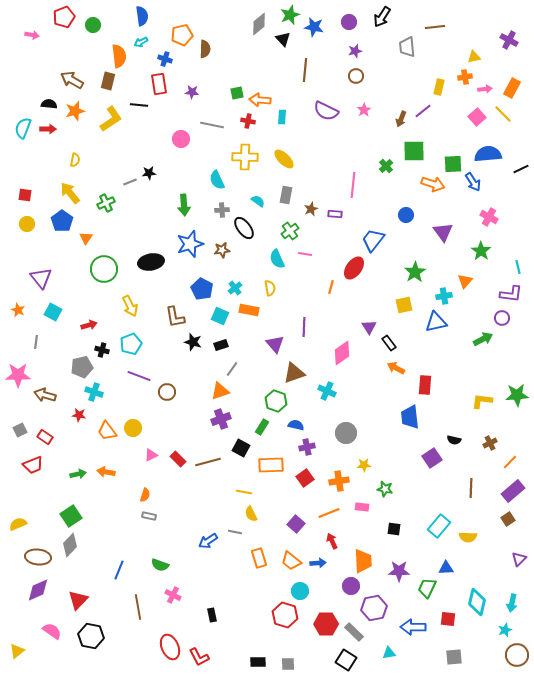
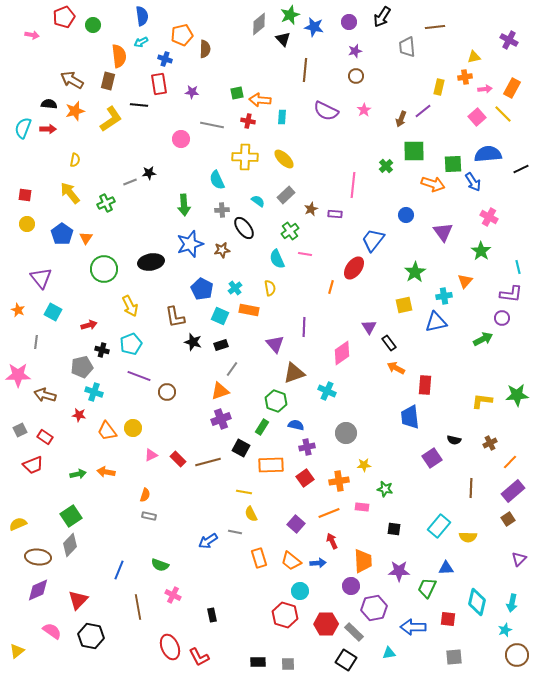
gray rectangle at (286, 195): rotated 36 degrees clockwise
blue pentagon at (62, 221): moved 13 px down
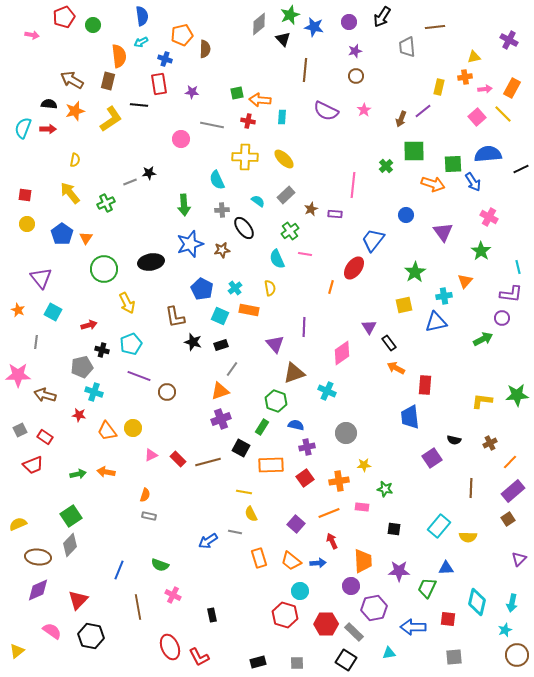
yellow arrow at (130, 306): moved 3 px left, 3 px up
black rectangle at (258, 662): rotated 14 degrees counterclockwise
gray square at (288, 664): moved 9 px right, 1 px up
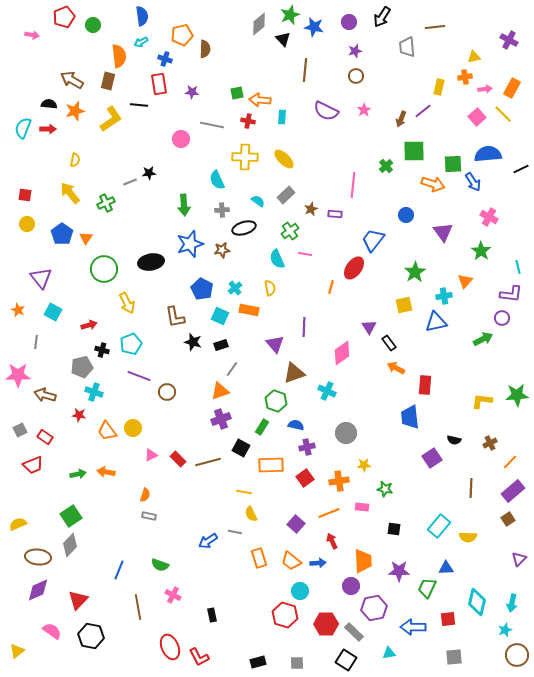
black ellipse at (244, 228): rotated 70 degrees counterclockwise
red square at (448, 619): rotated 14 degrees counterclockwise
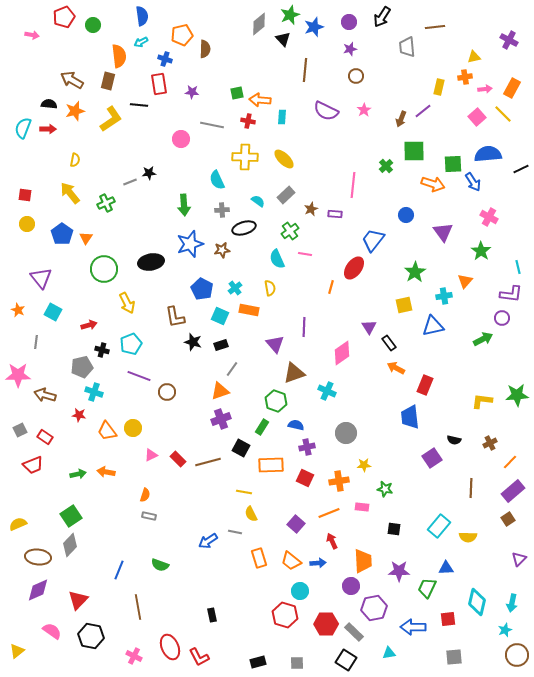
blue star at (314, 27): rotated 30 degrees counterclockwise
purple star at (355, 51): moved 5 px left, 2 px up
blue triangle at (436, 322): moved 3 px left, 4 px down
red rectangle at (425, 385): rotated 18 degrees clockwise
red square at (305, 478): rotated 30 degrees counterclockwise
pink cross at (173, 595): moved 39 px left, 61 px down
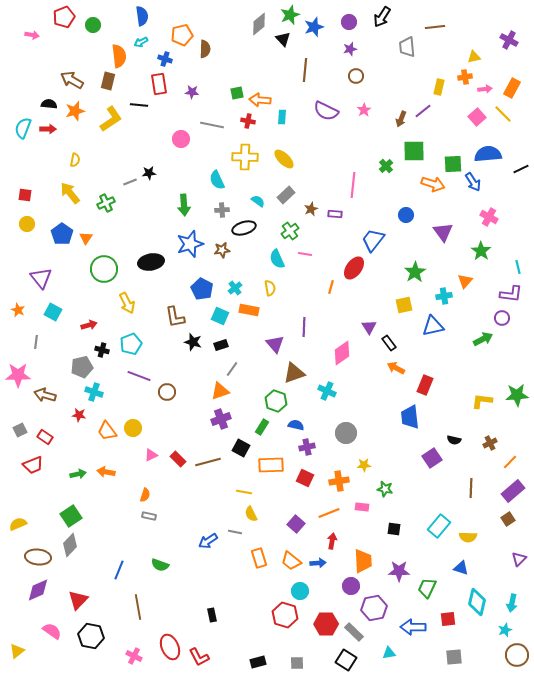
red arrow at (332, 541): rotated 35 degrees clockwise
blue triangle at (446, 568): moved 15 px right; rotated 21 degrees clockwise
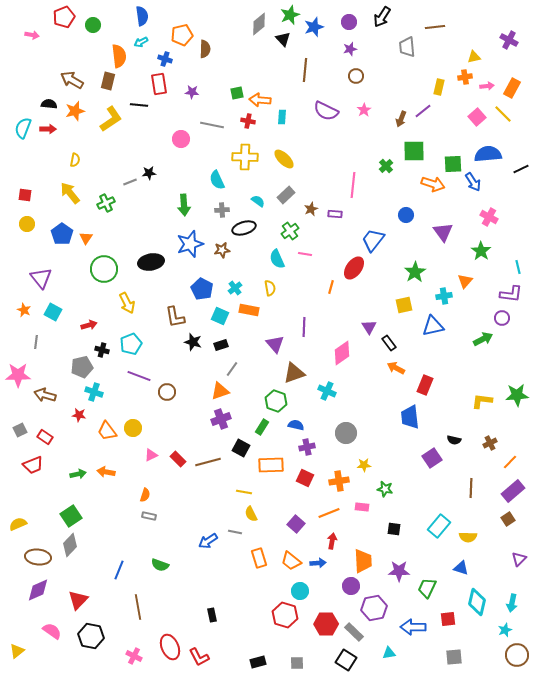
pink arrow at (485, 89): moved 2 px right, 3 px up
orange star at (18, 310): moved 6 px right
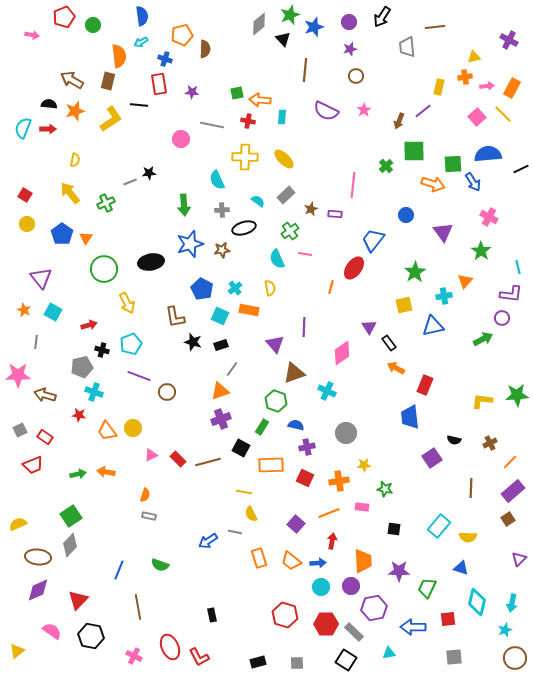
brown arrow at (401, 119): moved 2 px left, 2 px down
red square at (25, 195): rotated 24 degrees clockwise
cyan circle at (300, 591): moved 21 px right, 4 px up
brown circle at (517, 655): moved 2 px left, 3 px down
